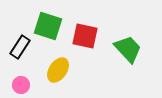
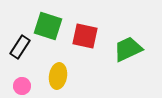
green trapezoid: rotated 72 degrees counterclockwise
yellow ellipse: moved 6 px down; rotated 25 degrees counterclockwise
pink circle: moved 1 px right, 1 px down
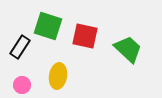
green trapezoid: rotated 68 degrees clockwise
pink circle: moved 1 px up
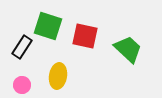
black rectangle: moved 2 px right
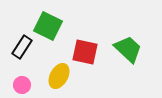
green square: rotated 8 degrees clockwise
red square: moved 16 px down
yellow ellipse: moved 1 px right; rotated 20 degrees clockwise
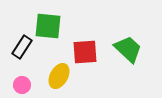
green square: rotated 20 degrees counterclockwise
red square: rotated 16 degrees counterclockwise
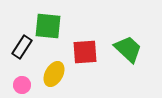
yellow ellipse: moved 5 px left, 2 px up
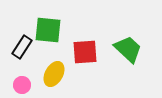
green square: moved 4 px down
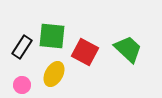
green square: moved 4 px right, 6 px down
red square: rotated 32 degrees clockwise
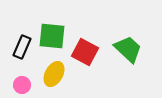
black rectangle: rotated 10 degrees counterclockwise
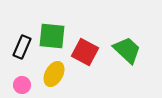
green trapezoid: moved 1 px left, 1 px down
